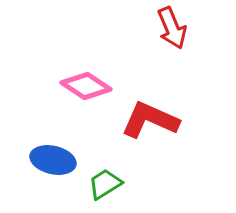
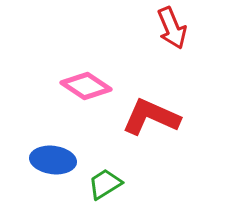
red L-shape: moved 1 px right, 3 px up
blue ellipse: rotated 6 degrees counterclockwise
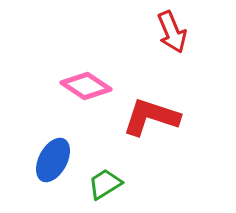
red arrow: moved 4 px down
red L-shape: rotated 6 degrees counterclockwise
blue ellipse: rotated 69 degrees counterclockwise
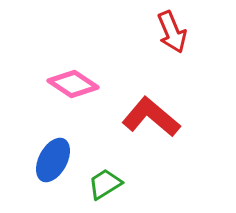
pink diamond: moved 13 px left, 2 px up
red L-shape: rotated 22 degrees clockwise
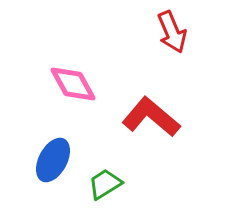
pink diamond: rotated 27 degrees clockwise
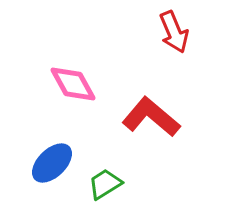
red arrow: moved 2 px right
blue ellipse: moved 1 px left, 3 px down; rotated 18 degrees clockwise
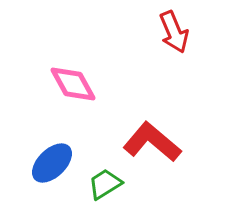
red L-shape: moved 1 px right, 25 px down
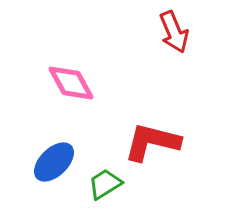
pink diamond: moved 2 px left, 1 px up
red L-shape: rotated 26 degrees counterclockwise
blue ellipse: moved 2 px right, 1 px up
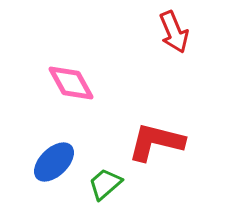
red L-shape: moved 4 px right
green trapezoid: rotated 9 degrees counterclockwise
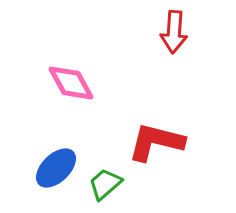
red arrow: rotated 27 degrees clockwise
blue ellipse: moved 2 px right, 6 px down
